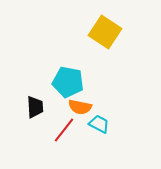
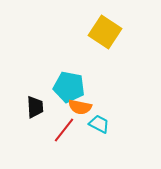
cyan pentagon: moved 1 px right, 5 px down
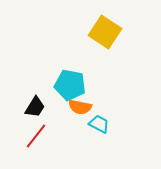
cyan pentagon: moved 1 px right, 2 px up
black trapezoid: rotated 35 degrees clockwise
red line: moved 28 px left, 6 px down
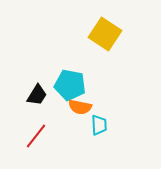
yellow square: moved 2 px down
black trapezoid: moved 2 px right, 12 px up
cyan trapezoid: moved 1 px down; rotated 60 degrees clockwise
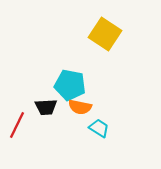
black trapezoid: moved 9 px right, 12 px down; rotated 55 degrees clockwise
cyan trapezoid: moved 3 px down; rotated 55 degrees counterclockwise
red line: moved 19 px left, 11 px up; rotated 12 degrees counterclockwise
